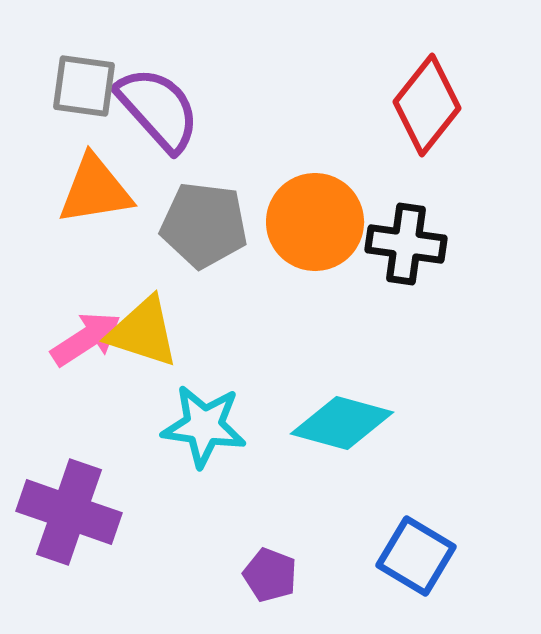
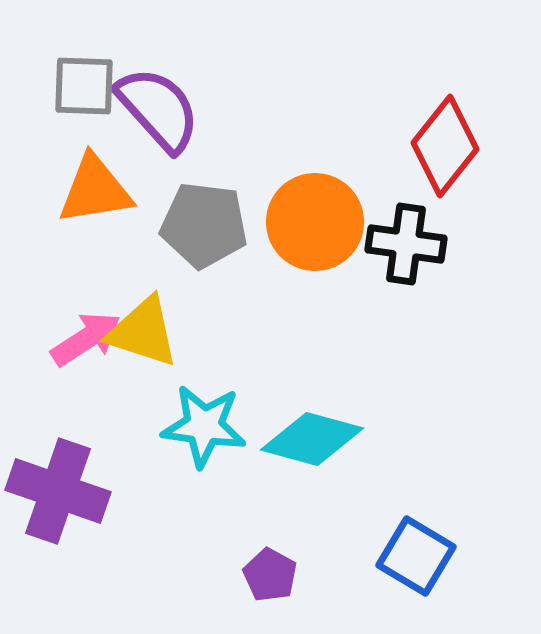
gray square: rotated 6 degrees counterclockwise
red diamond: moved 18 px right, 41 px down
cyan diamond: moved 30 px left, 16 px down
purple cross: moved 11 px left, 21 px up
purple pentagon: rotated 8 degrees clockwise
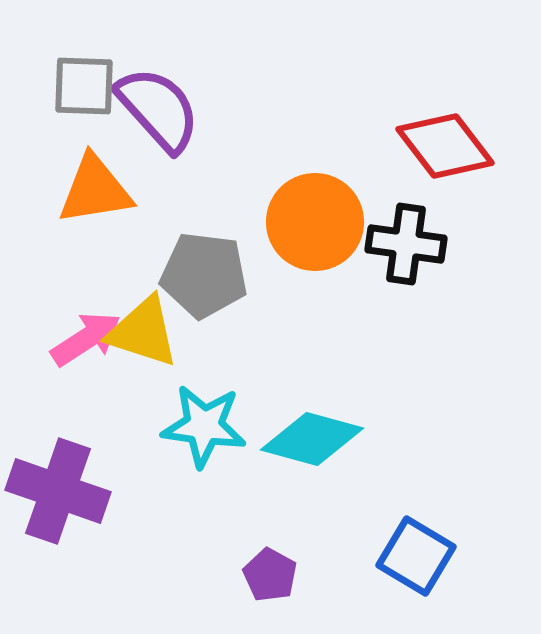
red diamond: rotated 76 degrees counterclockwise
gray pentagon: moved 50 px down
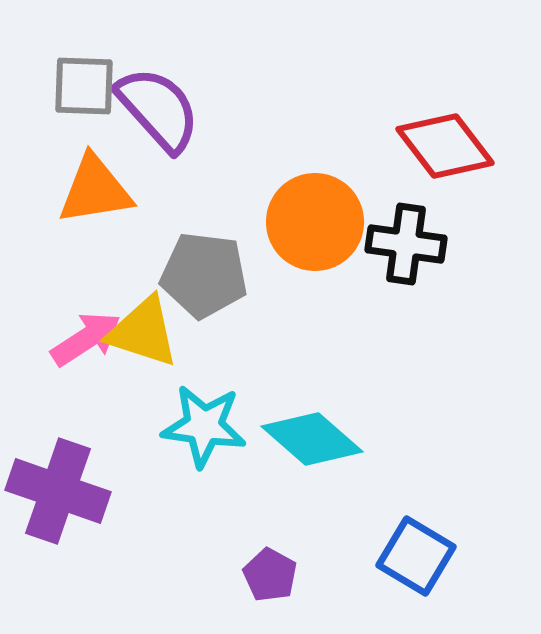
cyan diamond: rotated 26 degrees clockwise
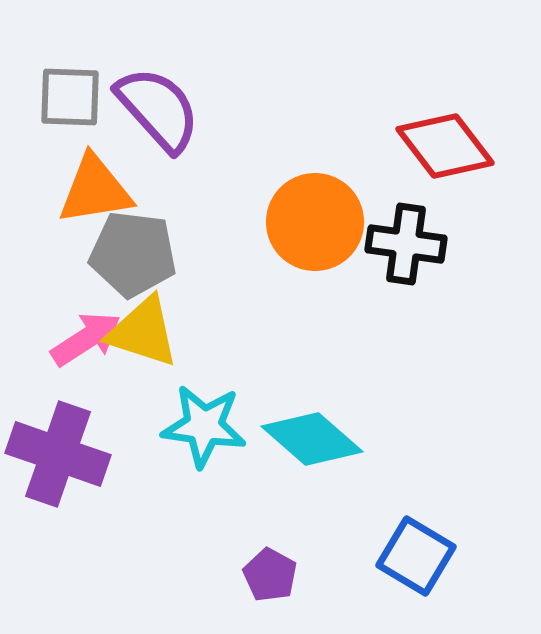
gray square: moved 14 px left, 11 px down
gray pentagon: moved 71 px left, 21 px up
purple cross: moved 37 px up
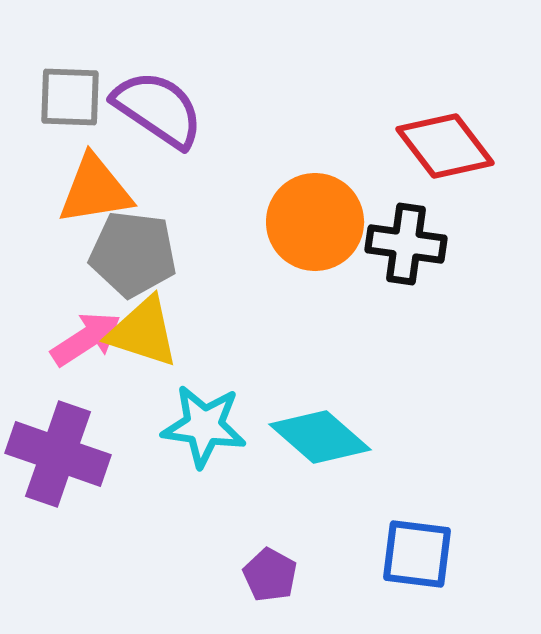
purple semicircle: rotated 14 degrees counterclockwise
cyan diamond: moved 8 px right, 2 px up
blue square: moved 1 px right, 2 px up; rotated 24 degrees counterclockwise
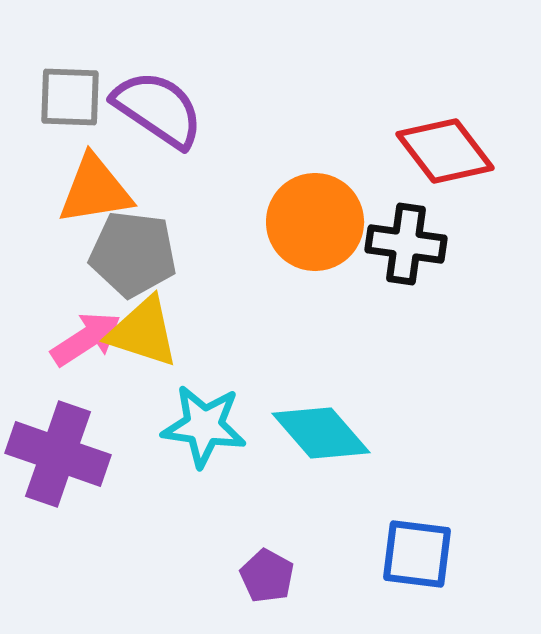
red diamond: moved 5 px down
cyan diamond: moved 1 px right, 4 px up; rotated 8 degrees clockwise
purple pentagon: moved 3 px left, 1 px down
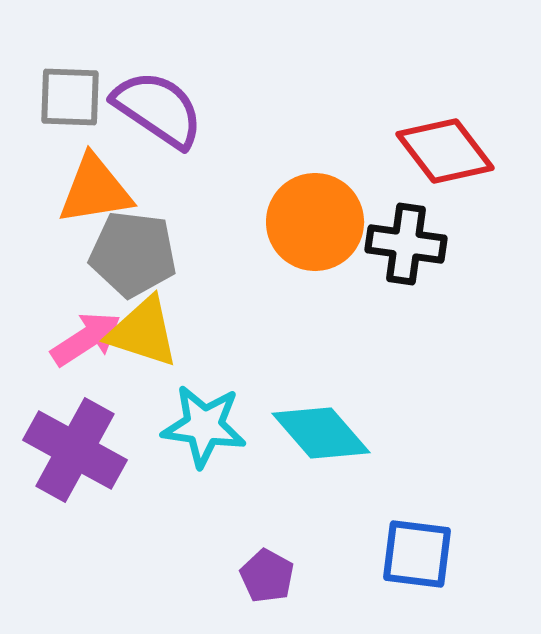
purple cross: moved 17 px right, 4 px up; rotated 10 degrees clockwise
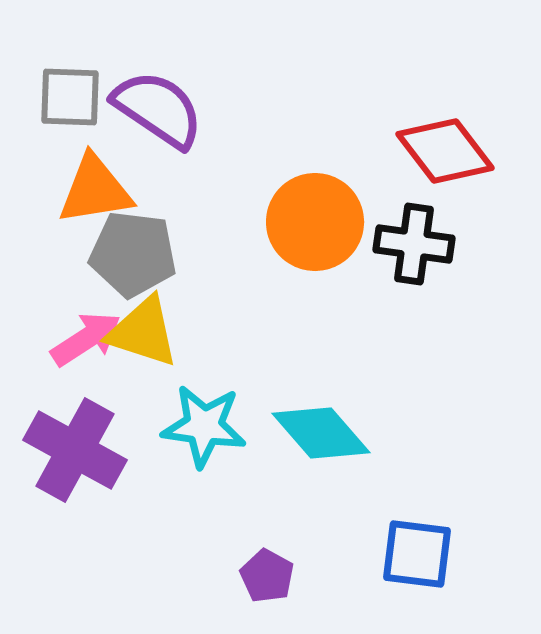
black cross: moved 8 px right
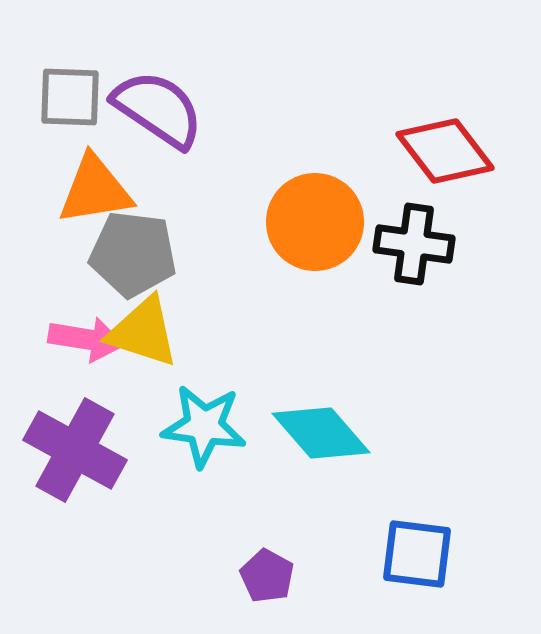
pink arrow: rotated 42 degrees clockwise
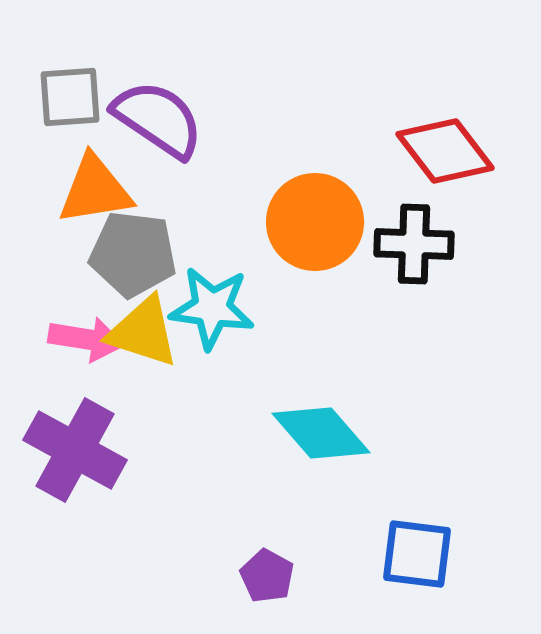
gray square: rotated 6 degrees counterclockwise
purple semicircle: moved 10 px down
black cross: rotated 6 degrees counterclockwise
cyan star: moved 8 px right, 118 px up
